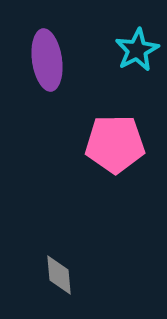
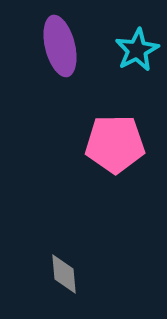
purple ellipse: moved 13 px right, 14 px up; rotated 6 degrees counterclockwise
gray diamond: moved 5 px right, 1 px up
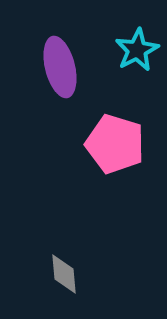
purple ellipse: moved 21 px down
pink pentagon: rotated 18 degrees clockwise
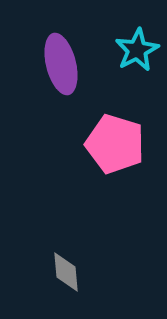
purple ellipse: moved 1 px right, 3 px up
gray diamond: moved 2 px right, 2 px up
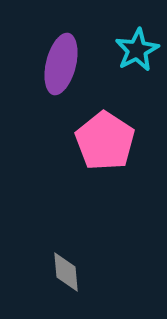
purple ellipse: rotated 28 degrees clockwise
pink pentagon: moved 10 px left, 3 px up; rotated 16 degrees clockwise
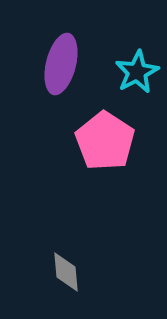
cyan star: moved 22 px down
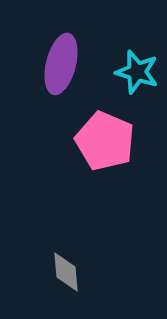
cyan star: rotated 27 degrees counterclockwise
pink pentagon: rotated 10 degrees counterclockwise
